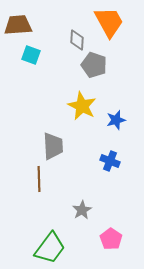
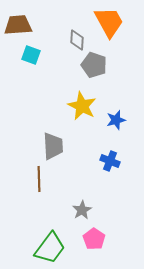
pink pentagon: moved 17 px left
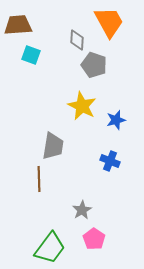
gray trapezoid: rotated 12 degrees clockwise
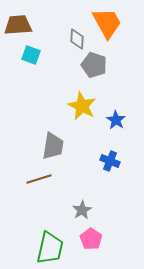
orange trapezoid: moved 2 px left, 1 px down
gray diamond: moved 1 px up
blue star: rotated 24 degrees counterclockwise
brown line: rotated 75 degrees clockwise
pink pentagon: moved 3 px left
green trapezoid: rotated 24 degrees counterclockwise
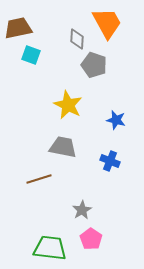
brown trapezoid: moved 3 px down; rotated 8 degrees counterclockwise
yellow star: moved 14 px left, 1 px up
blue star: rotated 18 degrees counterclockwise
gray trapezoid: moved 10 px right, 1 px down; rotated 88 degrees counterclockwise
green trapezoid: rotated 96 degrees counterclockwise
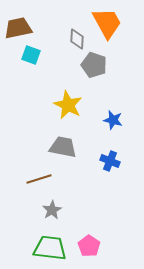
blue star: moved 3 px left
gray star: moved 30 px left
pink pentagon: moved 2 px left, 7 px down
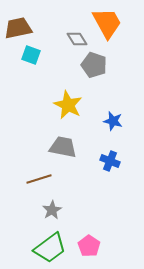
gray diamond: rotated 35 degrees counterclockwise
blue star: moved 1 px down
green trapezoid: rotated 136 degrees clockwise
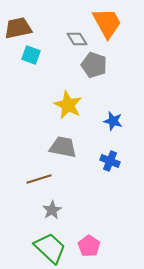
green trapezoid: rotated 100 degrees counterclockwise
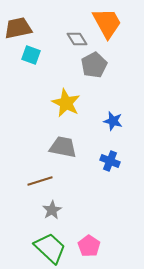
gray pentagon: rotated 25 degrees clockwise
yellow star: moved 2 px left, 2 px up
brown line: moved 1 px right, 2 px down
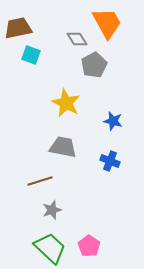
gray star: rotated 12 degrees clockwise
